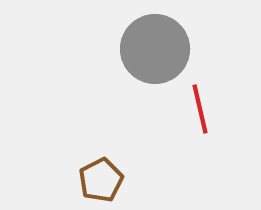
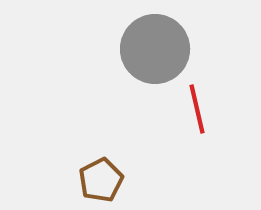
red line: moved 3 px left
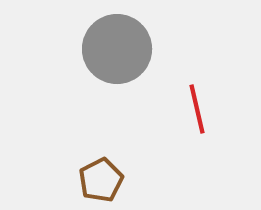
gray circle: moved 38 px left
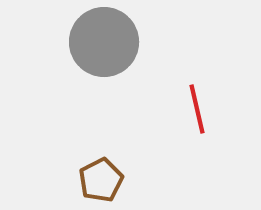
gray circle: moved 13 px left, 7 px up
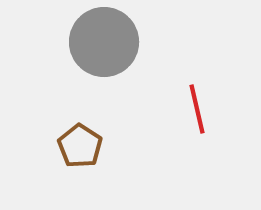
brown pentagon: moved 21 px left, 34 px up; rotated 12 degrees counterclockwise
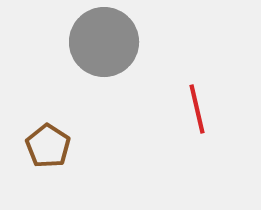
brown pentagon: moved 32 px left
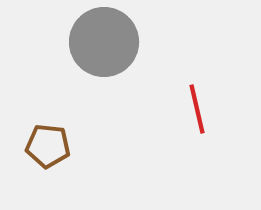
brown pentagon: rotated 27 degrees counterclockwise
